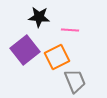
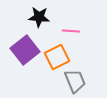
pink line: moved 1 px right, 1 px down
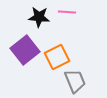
pink line: moved 4 px left, 19 px up
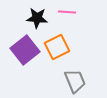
black star: moved 2 px left, 1 px down
orange square: moved 10 px up
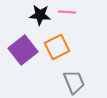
black star: moved 3 px right, 3 px up
purple square: moved 2 px left
gray trapezoid: moved 1 px left, 1 px down
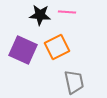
purple square: rotated 28 degrees counterclockwise
gray trapezoid: rotated 10 degrees clockwise
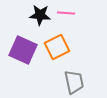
pink line: moved 1 px left, 1 px down
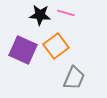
pink line: rotated 12 degrees clockwise
orange square: moved 1 px left, 1 px up; rotated 10 degrees counterclockwise
gray trapezoid: moved 4 px up; rotated 35 degrees clockwise
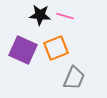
pink line: moved 1 px left, 3 px down
orange square: moved 2 px down; rotated 15 degrees clockwise
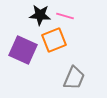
orange square: moved 2 px left, 8 px up
